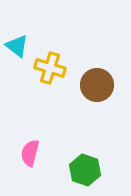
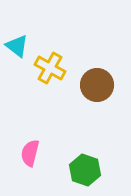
yellow cross: rotated 12 degrees clockwise
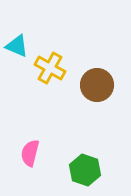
cyan triangle: rotated 15 degrees counterclockwise
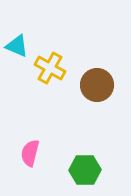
green hexagon: rotated 20 degrees counterclockwise
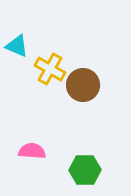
yellow cross: moved 1 px down
brown circle: moved 14 px left
pink semicircle: moved 2 px right, 2 px up; rotated 80 degrees clockwise
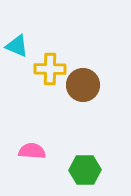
yellow cross: rotated 28 degrees counterclockwise
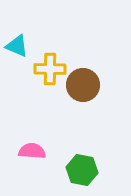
green hexagon: moved 3 px left; rotated 12 degrees clockwise
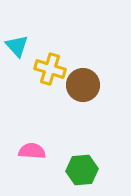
cyan triangle: rotated 25 degrees clockwise
yellow cross: rotated 16 degrees clockwise
green hexagon: rotated 16 degrees counterclockwise
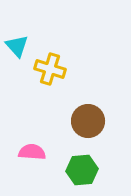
brown circle: moved 5 px right, 36 px down
pink semicircle: moved 1 px down
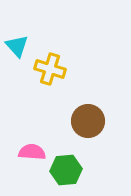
green hexagon: moved 16 px left
